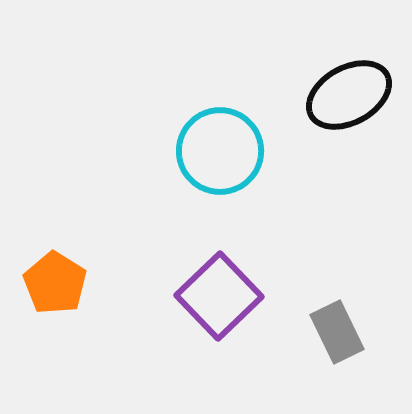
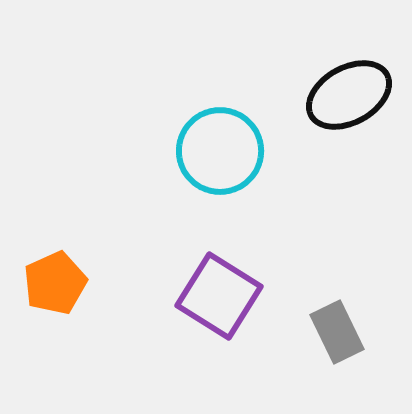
orange pentagon: rotated 16 degrees clockwise
purple square: rotated 14 degrees counterclockwise
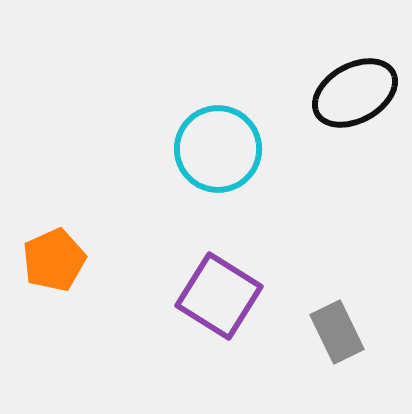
black ellipse: moved 6 px right, 2 px up
cyan circle: moved 2 px left, 2 px up
orange pentagon: moved 1 px left, 23 px up
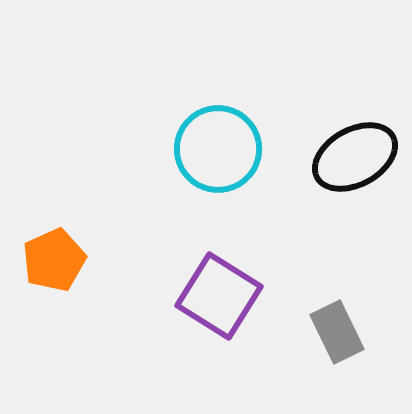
black ellipse: moved 64 px down
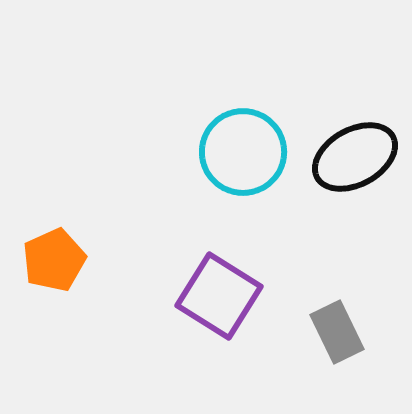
cyan circle: moved 25 px right, 3 px down
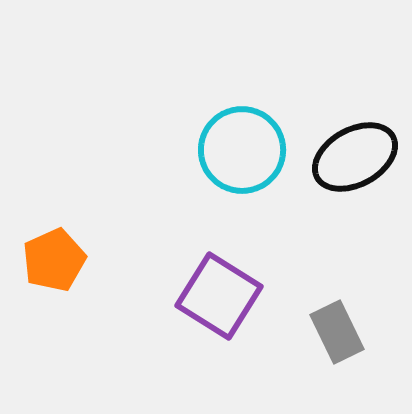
cyan circle: moved 1 px left, 2 px up
